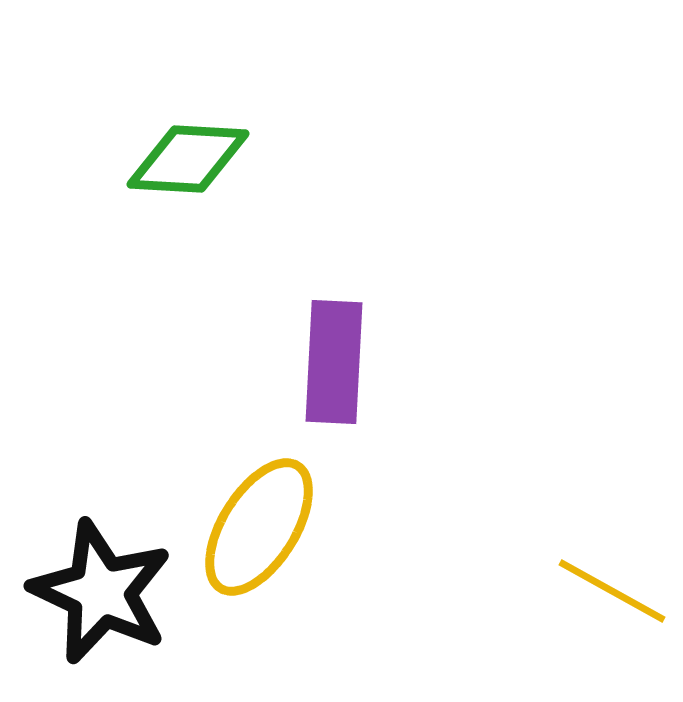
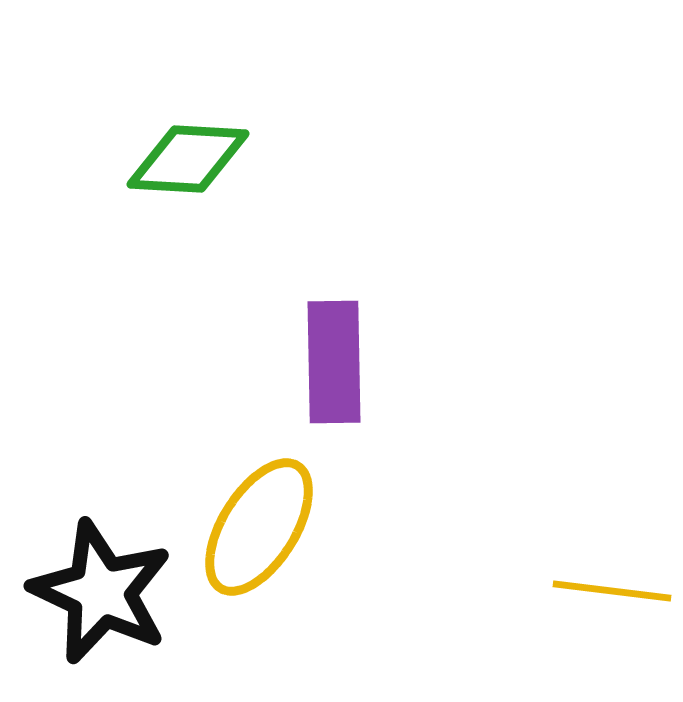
purple rectangle: rotated 4 degrees counterclockwise
yellow line: rotated 22 degrees counterclockwise
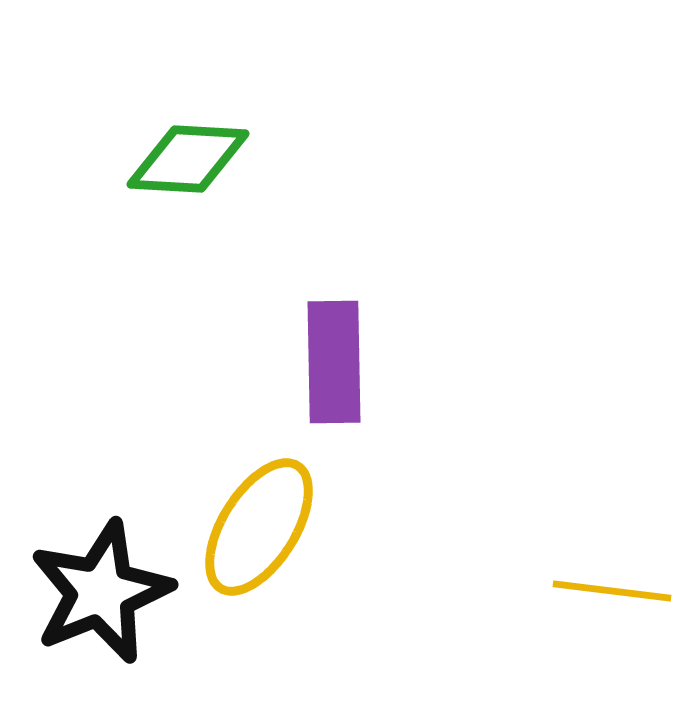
black star: rotated 25 degrees clockwise
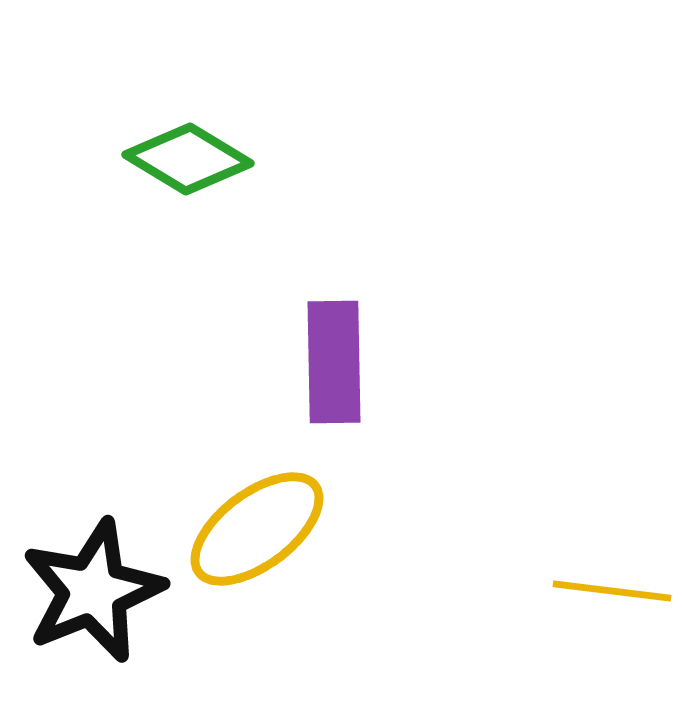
green diamond: rotated 28 degrees clockwise
yellow ellipse: moved 2 px left, 2 px down; rotated 21 degrees clockwise
black star: moved 8 px left, 1 px up
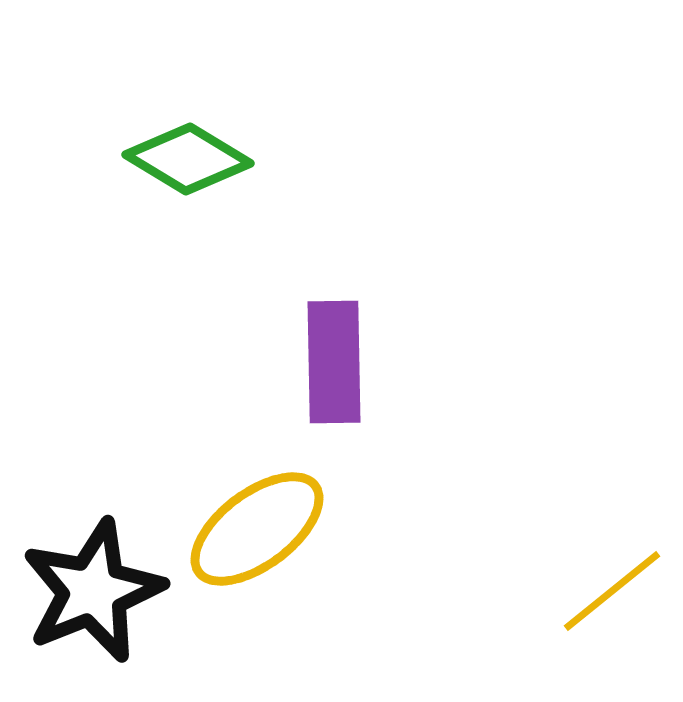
yellow line: rotated 46 degrees counterclockwise
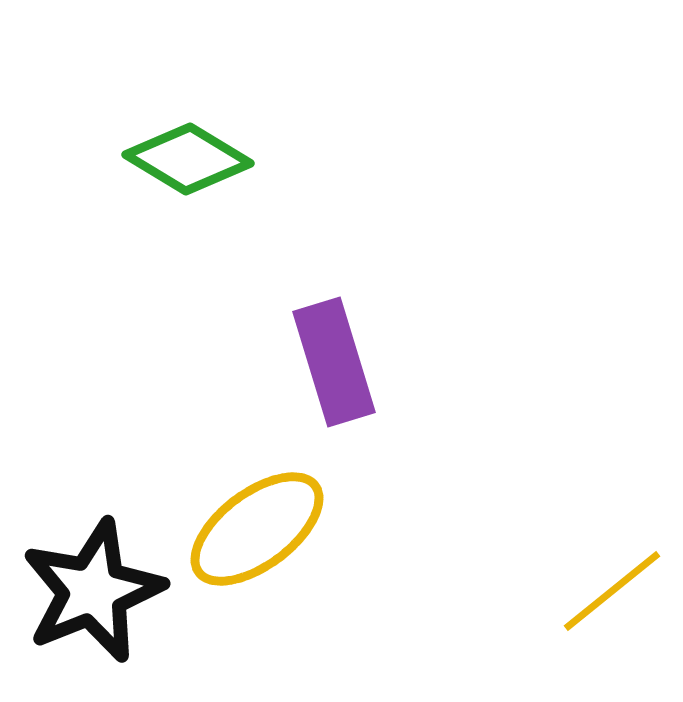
purple rectangle: rotated 16 degrees counterclockwise
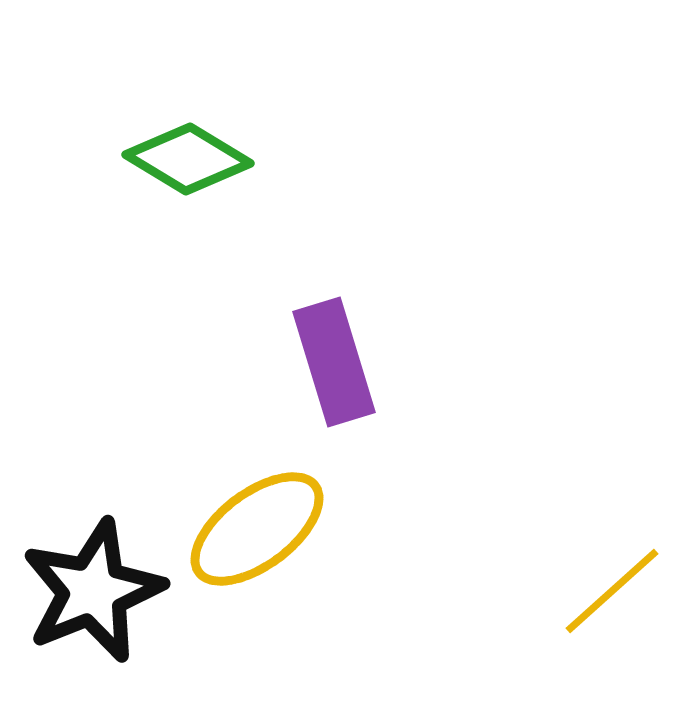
yellow line: rotated 3 degrees counterclockwise
